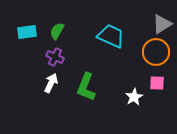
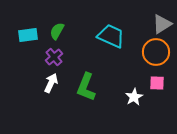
cyan rectangle: moved 1 px right, 3 px down
purple cross: moved 1 px left; rotated 24 degrees clockwise
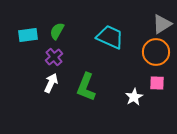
cyan trapezoid: moved 1 px left, 1 px down
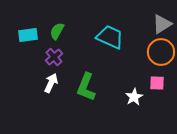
orange circle: moved 5 px right
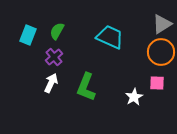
cyan rectangle: rotated 60 degrees counterclockwise
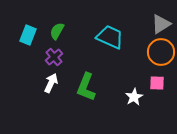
gray triangle: moved 1 px left
